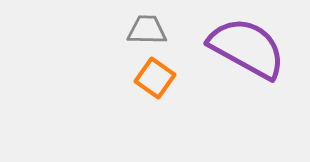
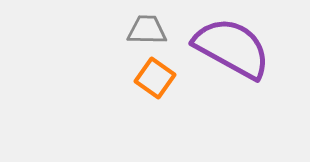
purple semicircle: moved 15 px left
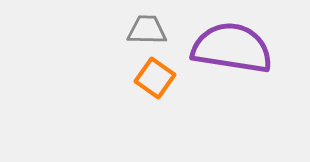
purple semicircle: rotated 20 degrees counterclockwise
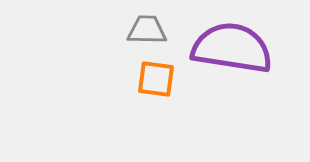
orange square: moved 1 px right, 1 px down; rotated 27 degrees counterclockwise
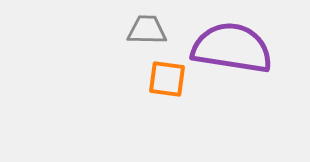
orange square: moved 11 px right
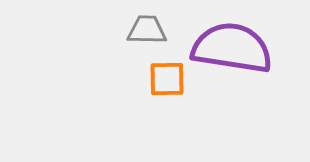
orange square: rotated 9 degrees counterclockwise
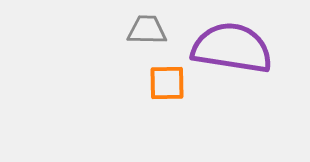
orange square: moved 4 px down
